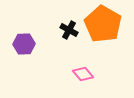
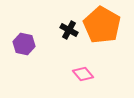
orange pentagon: moved 1 px left, 1 px down
purple hexagon: rotated 15 degrees clockwise
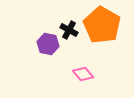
purple hexagon: moved 24 px right
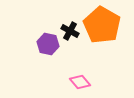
black cross: moved 1 px right, 1 px down
pink diamond: moved 3 px left, 8 px down
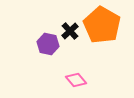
black cross: rotated 18 degrees clockwise
pink diamond: moved 4 px left, 2 px up
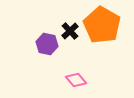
purple hexagon: moved 1 px left
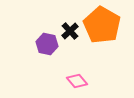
pink diamond: moved 1 px right, 1 px down
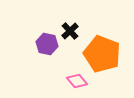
orange pentagon: moved 29 px down; rotated 9 degrees counterclockwise
